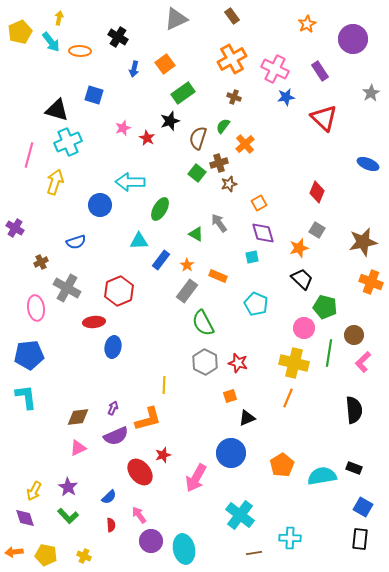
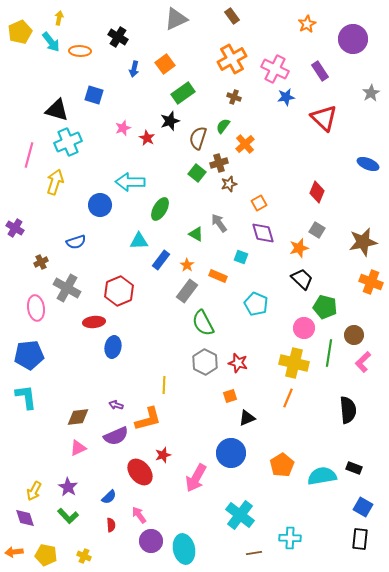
cyan square at (252, 257): moved 11 px left; rotated 32 degrees clockwise
purple arrow at (113, 408): moved 3 px right, 3 px up; rotated 96 degrees counterclockwise
black semicircle at (354, 410): moved 6 px left
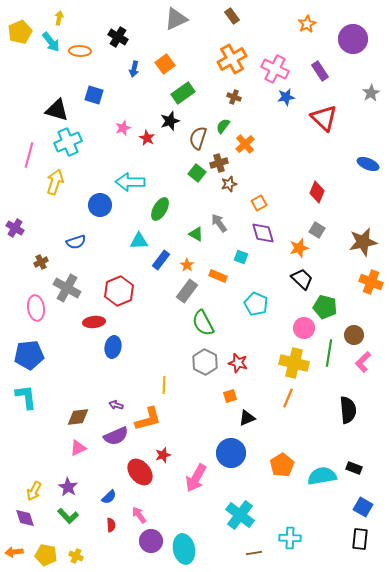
yellow cross at (84, 556): moved 8 px left
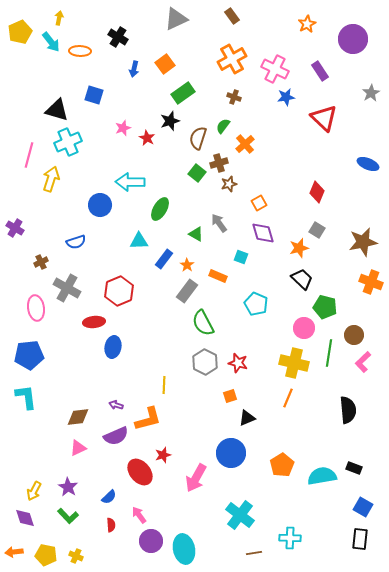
yellow arrow at (55, 182): moved 4 px left, 3 px up
blue rectangle at (161, 260): moved 3 px right, 1 px up
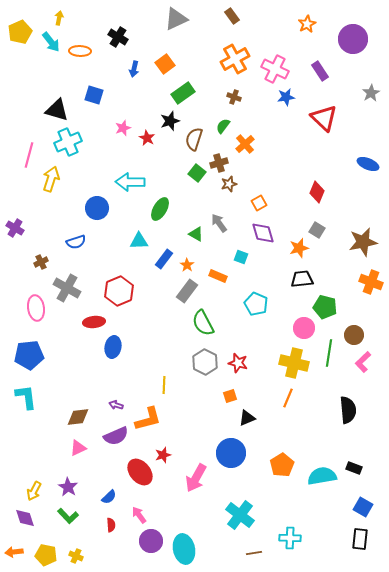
orange cross at (232, 59): moved 3 px right
brown semicircle at (198, 138): moved 4 px left, 1 px down
blue circle at (100, 205): moved 3 px left, 3 px down
black trapezoid at (302, 279): rotated 50 degrees counterclockwise
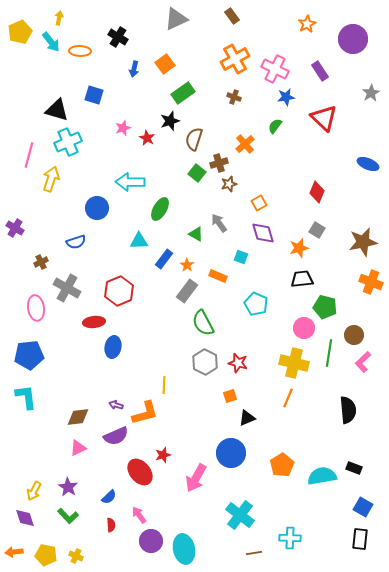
green semicircle at (223, 126): moved 52 px right
orange L-shape at (148, 419): moved 3 px left, 6 px up
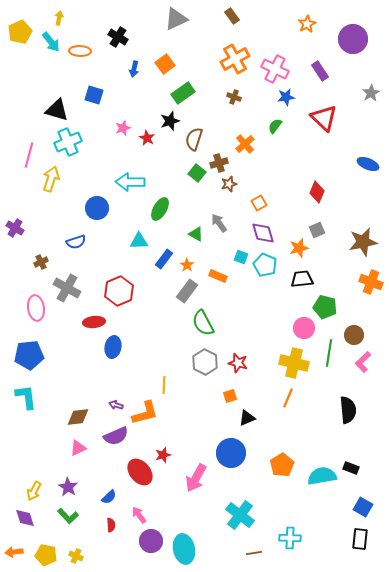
gray square at (317, 230): rotated 35 degrees clockwise
cyan pentagon at (256, 304): moved 9 px right, 39 px up
black rectangle at (354, 468): moved 3 px left
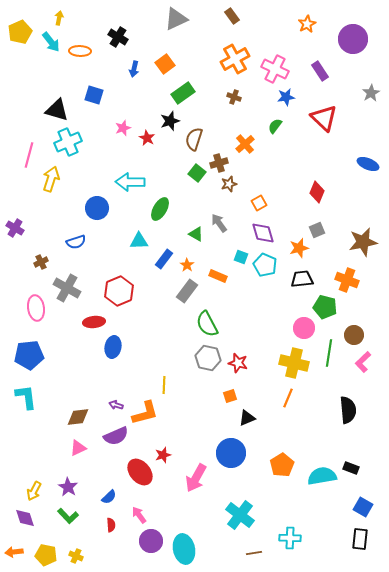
orange cross at (371, 282): moved 24 px left, 2 px up
green semicircle at (203, 323): moved 4 px right, 1 px down
gray hexagon at (205, 362): moved 3 px right, 4 px up; rotated 15 degrees counterclockwise
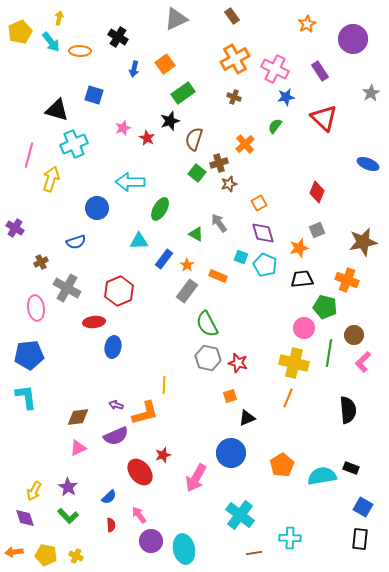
cyan cross at (68, 142): moved 6 px right, 2 px down
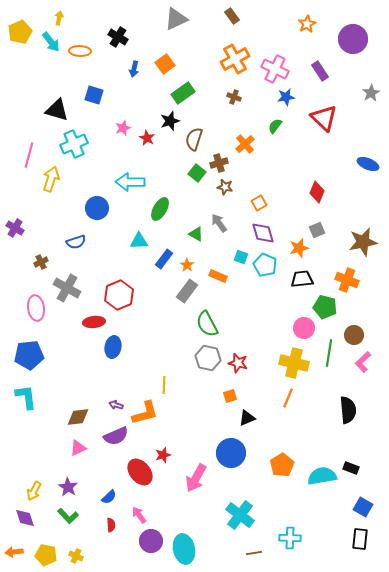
brown star at (229, 184): moved 4 px left, 3 px down; rotated 28 degrees clockwise
red hexagon at (119, 291): moved 4 px down
